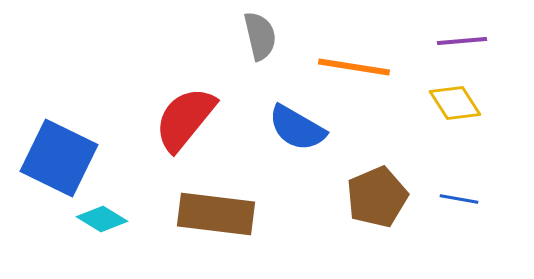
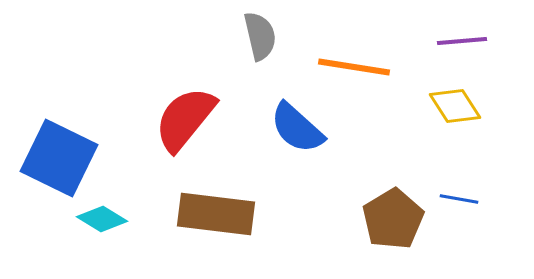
yellow diamond: moved 3 px down
blue semicircle: rotated 12 degrees clockwise
brown pentagon: moved 16 px right, 22 px down; rotated 8 degrees counterclockwise
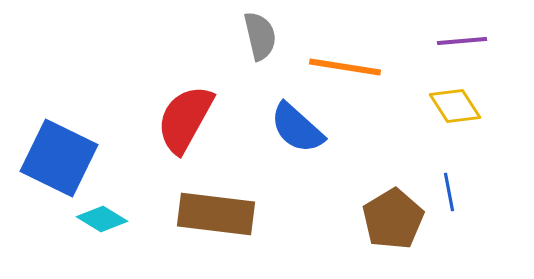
orange line: moved 9 px left
red semicircle: rotated 10 degrees counterclockwise
blue line: moved 10 px left, 7 px up; rotated 69 degrees clockwise
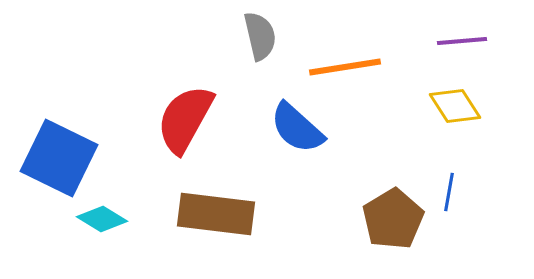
orange line: rotated 18 degrees counterclockwise
blue line: rotated 21 degrees clockwise
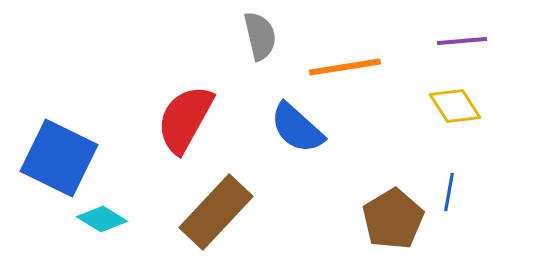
brown rectangle: moved 2 px up; rotated 54 degrees counterclockwise
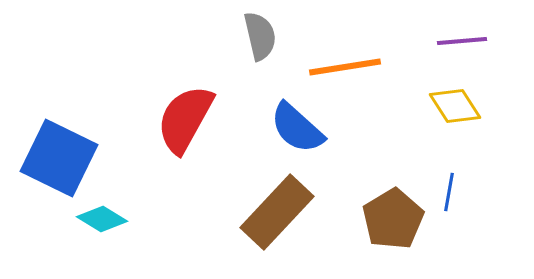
brown rectangle: moved 61 px right
